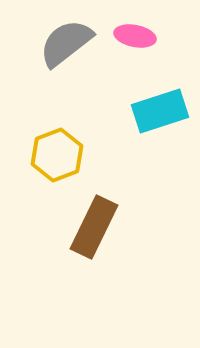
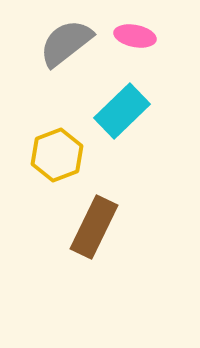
cyan rectangle: moved 38 px left; rotated 26 degrees counterclockwise
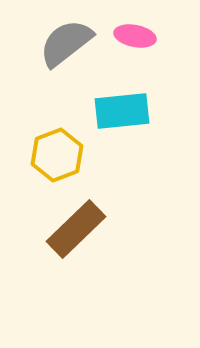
cyan rectangle: rotated 38 degrees clockwise
brown rectangle: moved 18 px left, 2 px down; rotated 20 degrees clockwise
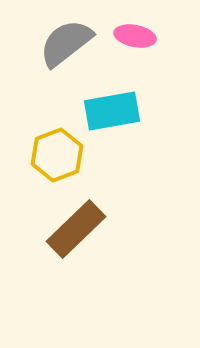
cyan rectangle: moved 10 px left; rotated 4 degrees counterclockwise
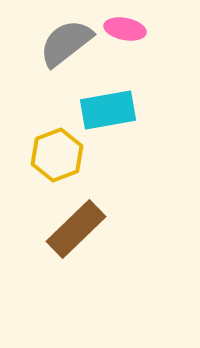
pink ellipse: moved 10 px left, 7 px up
cyan rectangle: moved 4 px left, 1 px up
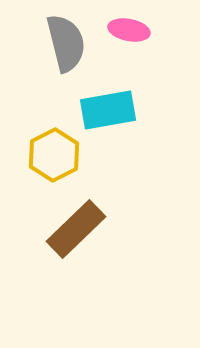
pink ellipse: moved 4 px right, 1 px down
gray semicircle: rotated 114 degrees clockwise
yellow hexagon: moved 3 px left; rotated 6 degrees counterclockwise
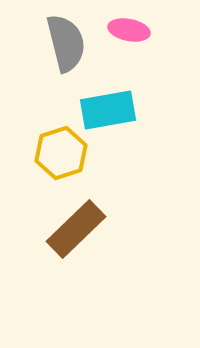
yellow hexagon: moved 7 px right, 2 px up; rotated 9 degrees clockwise
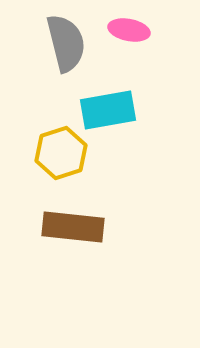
brown rectangle: moved 3 px left, 2 px up; rotated 50 degrees clockwise
